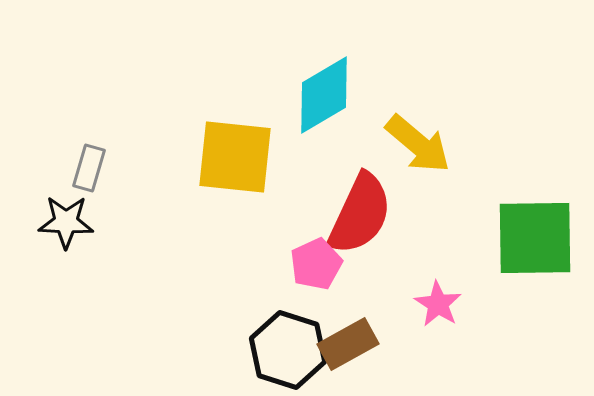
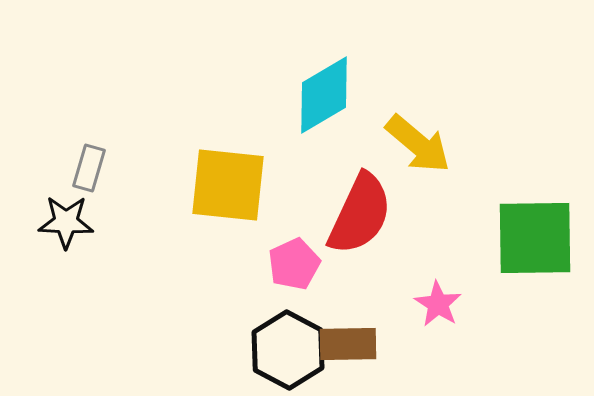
yellow square: moved 7 px left, 28 px down
pink pentagon: moved 22 px left
brown rectangle: rotated 28 degrees clockwise
black hexagon: rotated 10 degrees clockwise
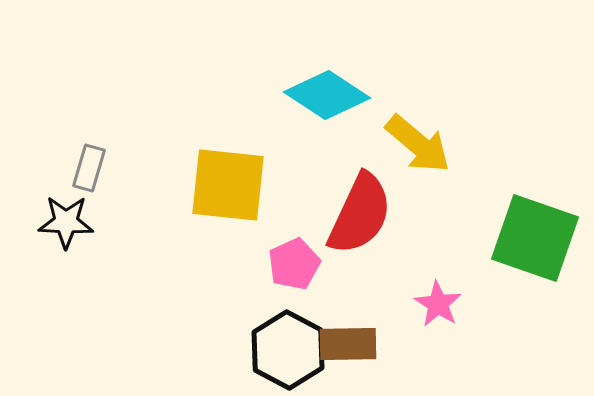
cyan diamond: moved 3 px right; rotated 64 degrees clockwise
green square: rotated 20 degrees clockwise
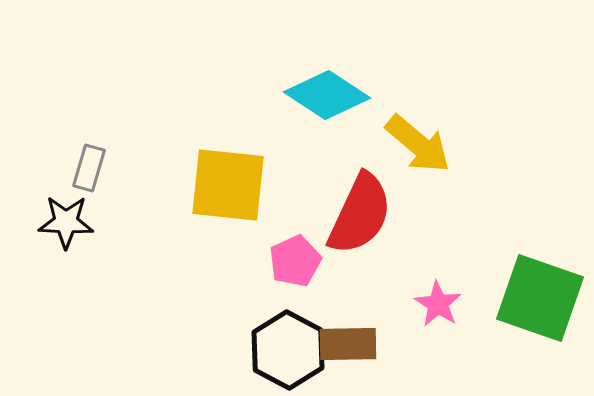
green square: moved 5 px right, 60 px down
pink pentagon: moved 1 px right, 3 px up
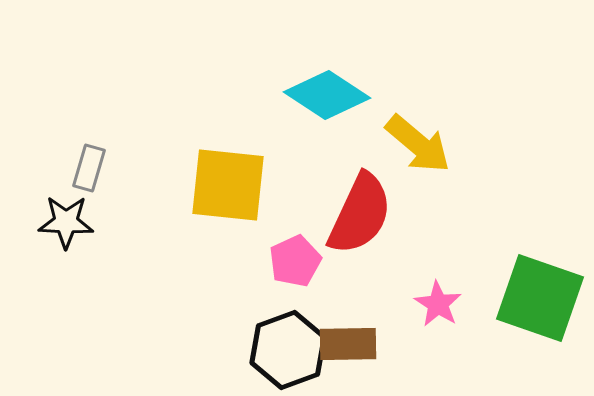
black hexagon: rotated 12 degrees clockwise
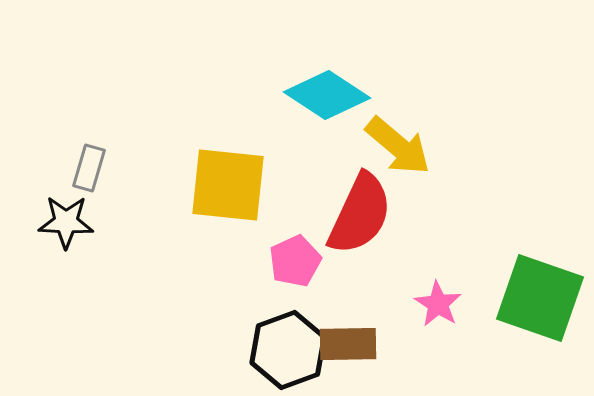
yellow arrow: moved 20 px left, 2 px down
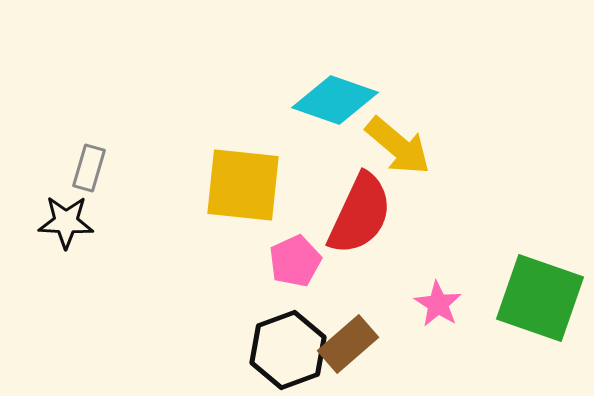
cyan diamond: moved 8 px right, 5 px down; rotated 14 degrees counterclockwise
yellow square: moved 15 px right
brown rectangle: rotated 40 degrees counterclockwise
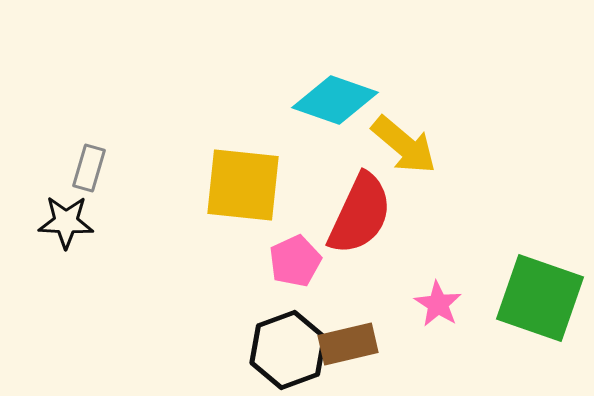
yellow arrow: moved 6 px right, 1 px up
brown rectangle: rotated 28 degrees clockwise
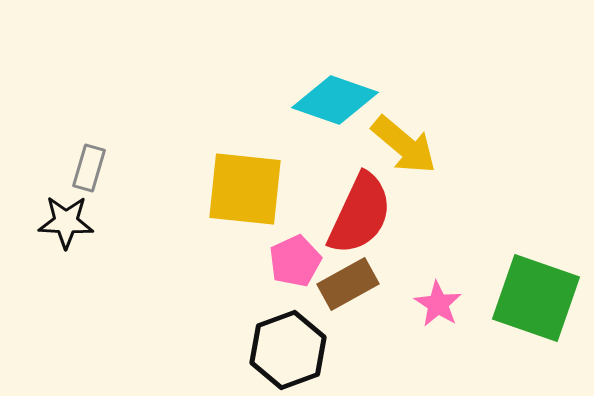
yellow square: moved 2 px right, 4 px down
green square: moved 4 px left
brown rectangle: moved 60 px up; rotated 16 degrees counterclockwise
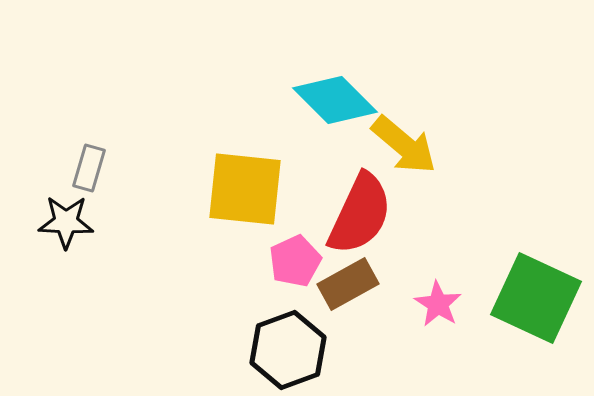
cyan diamond: rotated 26 degrees clockwise
green square: rotated 6 degrees clockwise
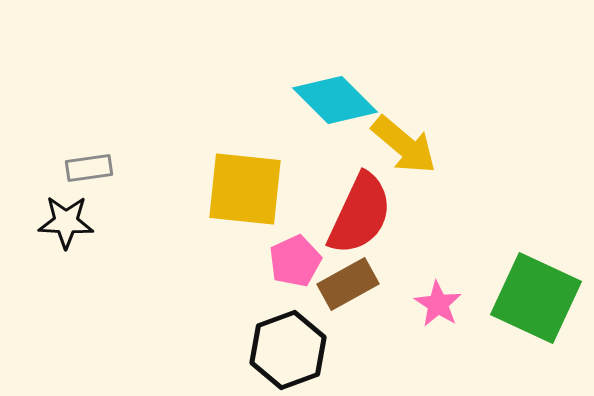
gray rectangle: rotated 66 degrees clockwise
